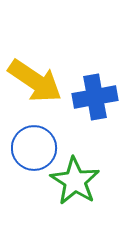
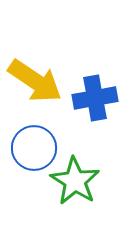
blue cross: moved 1 px down
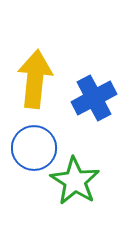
yellow arrow: moved 2 px up; rotated 118 degrees counterclockwise
blue cross: moved 1 px left; rotated 18 degrees counterclockwise
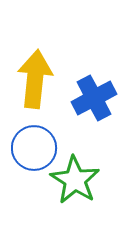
green star: moved 1 px up
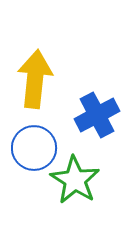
blue cross: moved 3 px right, 17 px down
